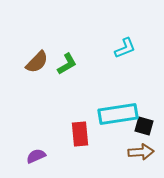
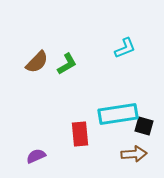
brown arrow: moved 7 px left, 2 px down
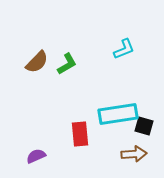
cyan L-shape: moved 1 px left, 1 px down
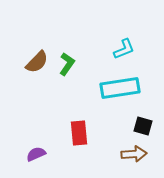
green L-shape: rotated 25 degrees counterclockwise
cyan rectangle: moved 2 px right, 26 px up
black square: moved 1 px left
red rectangle: moved 1 px left, 1 px up
purple semicircle: moved 2 px up
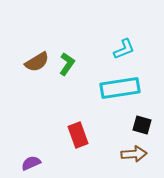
brown semicircle: rotated 15 degrees clockwise
black square: moved 1 px left, 1 px up
red rectangle: moved 1 px left, 2 px down; rotated 15 degrees counterclockwise
purple semicircle: moved 5 px left, 9 px down
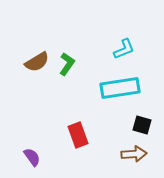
purple semicircle: moved 1 px right, 6 px up; rotated 78 degrees clockwise
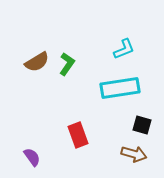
brown arrow: rotated 20 degrees clockwise
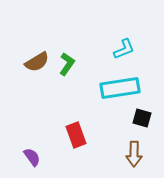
black square: moved 7 px up
red rectangle: moved 2 px left
brown arrow: rotated 75 degrees clockwise
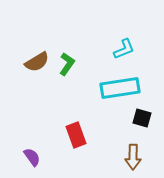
brown arrow: moved 1 px left, 3 px down
